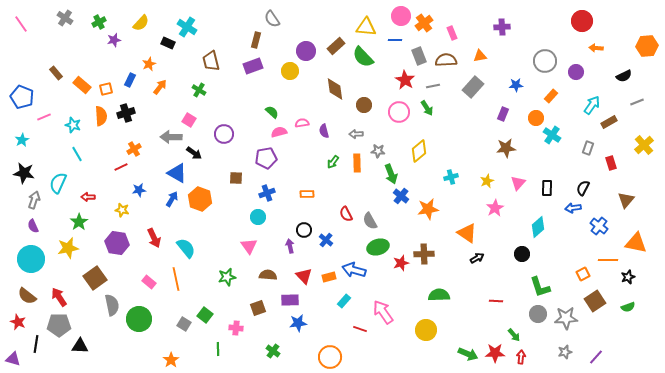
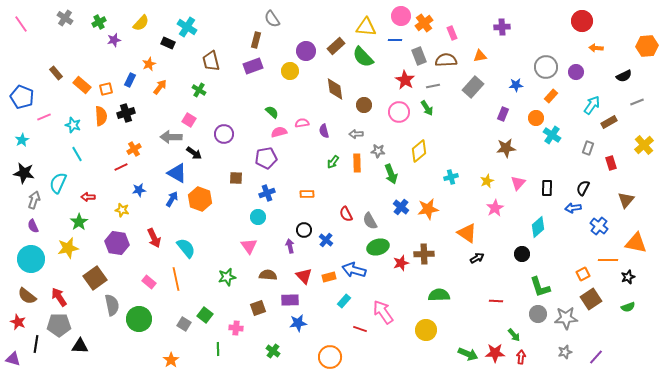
gray circle at (545, 61): moved 1 px right, 6 px down
blue cross at (401, 196): moved 11 px down
brown square at (595, 301): moved 4 px left, 2 px up
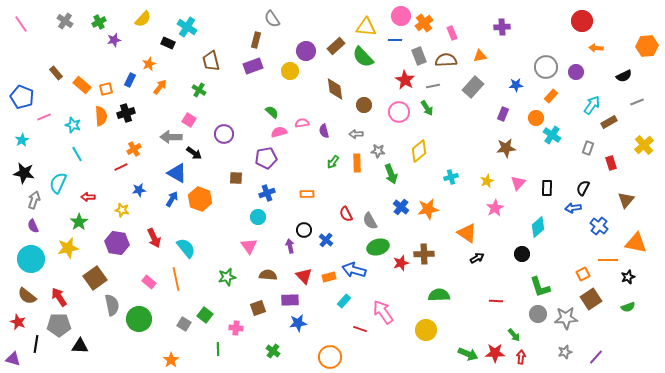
gray cross at (65, 18): moved 3 px down
yellow semicircle at (141, 23): moved 2 px right, 4 px up
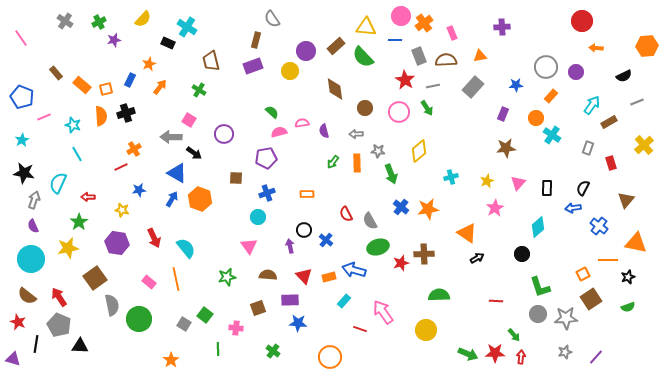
pink line at (21, 24): moved 14 px down
brown circle at (364, 105): moved 1 px right, 3 px down
blue star at (298, 323): rotated 12 degrees clockwise
gray pentagon at (59, 325): rotated 25 degrees clockwise
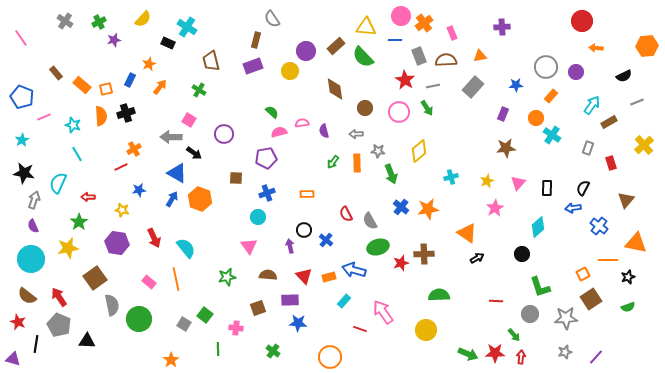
gray circle at (538, 314): moved 8 px left
black triangle at (80, 346): moved 7 px right, 5 px up
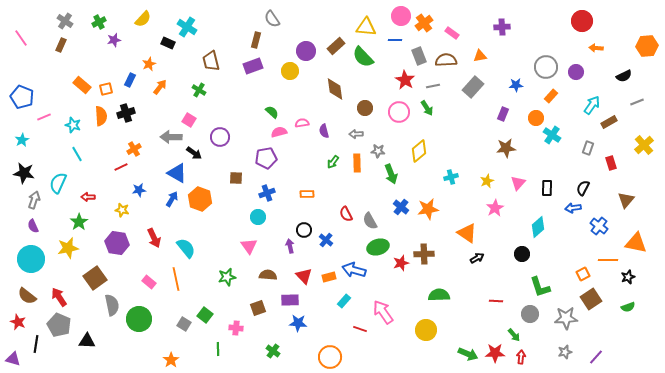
pink rectangle at (452, 33): rotated 32 degrees counterclockwise
brown rectangle at (56, 73): moved 5 px right, 28 px up; rotated 64 degrees clockwise
purple circle at (224, 134): moved 4 px left, 3 px down
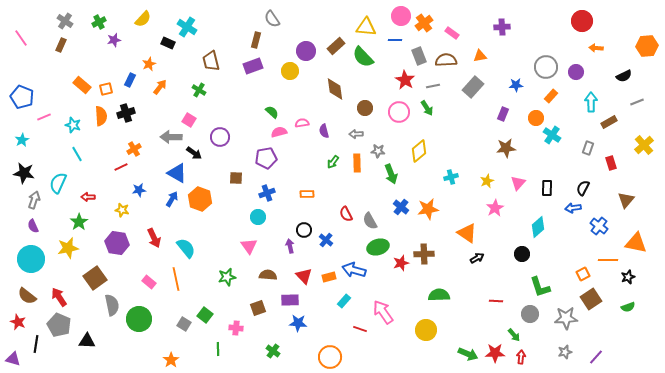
cyan arrow at (592, 105): moved 1 px left, 3 px up; rotated 36 degrees counterclockwise
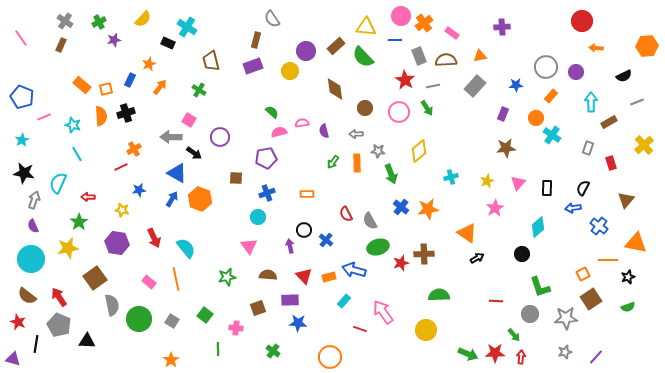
gray rectangle at (473, 87): moved 2 px right, 1 px up
gray square at (184, 324): moved 12 px left, 3 px up
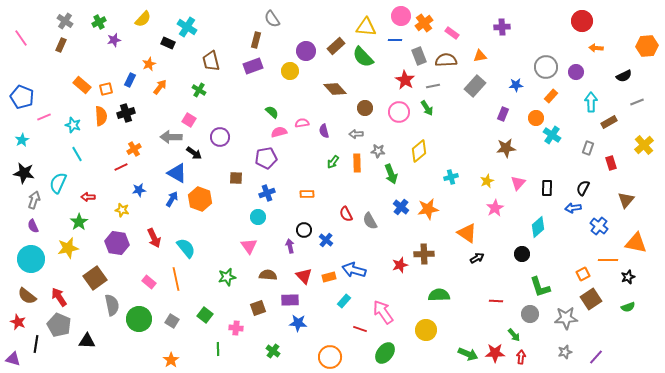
brown diamond at (335, 89): rotated 35 degrees counterclockwise
green ellipse at (378, 247): moved 7 px right, 106 px down; rotated 35 degrees counterclockwise
red star at (401, 263): moved 1 px left, 2 px down
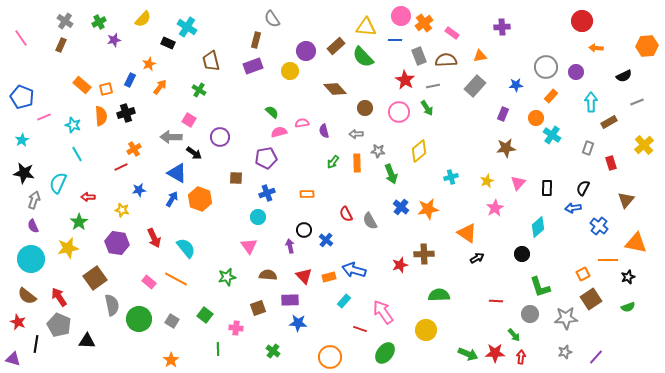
orange line at (176, 279): rotated 50 degrees counterclockwise
